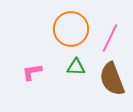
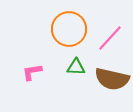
orange circle: moved 2 px left
pink line: rotated 16 degrees clockwise
brown semicircle: rotated 56 degrees counterclockwise
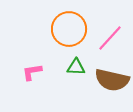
brown semicircle: moved 1 px down
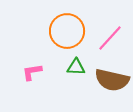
orange circle: moved 2 px left, 2 px down
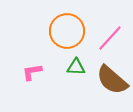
brown semicircle: rotated 28 degrees clockwise
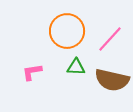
pink line: moved 1 px down
brown semicircle: rotated 28 degrees counterclockwise
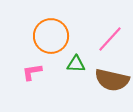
orange circle: moved 16 px left, 5 px down
green triangle: moved 3 px up
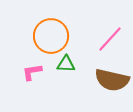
green triangle: moved 10 px left
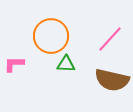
pink L-shape: moved 18 px left, 8 px up; rotated 10 degrees clockwise
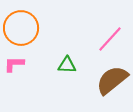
orange circle: moved 30 px left, 8 px up
green triangle: moved 1 px right, 1 px down
brown semicircle: rotated 128 degrees clockwise
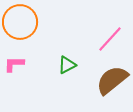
orange circle: moved 1 px left, 6 px up
green triangle: rotated 30 degrees counterclockwise
